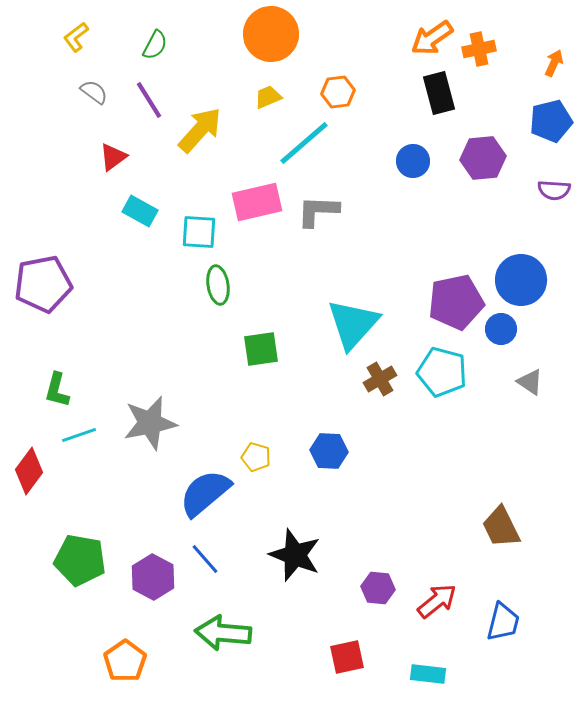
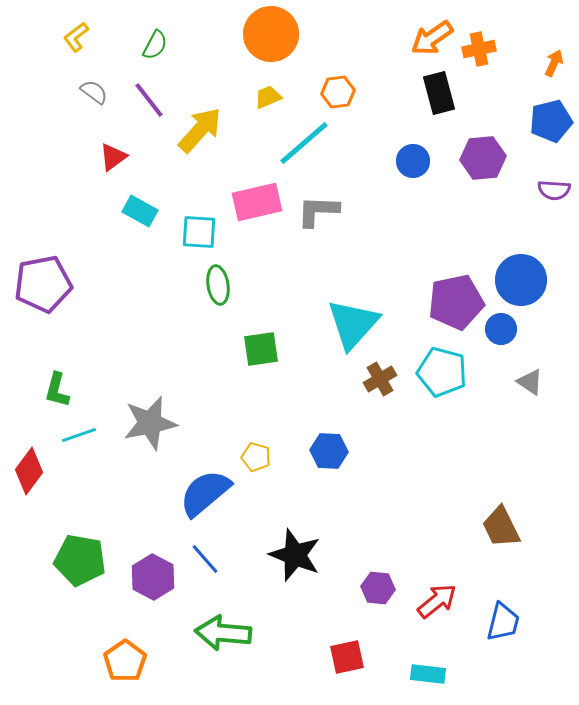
purple line at (149, 100): rotated 6 degrees counterclockwise
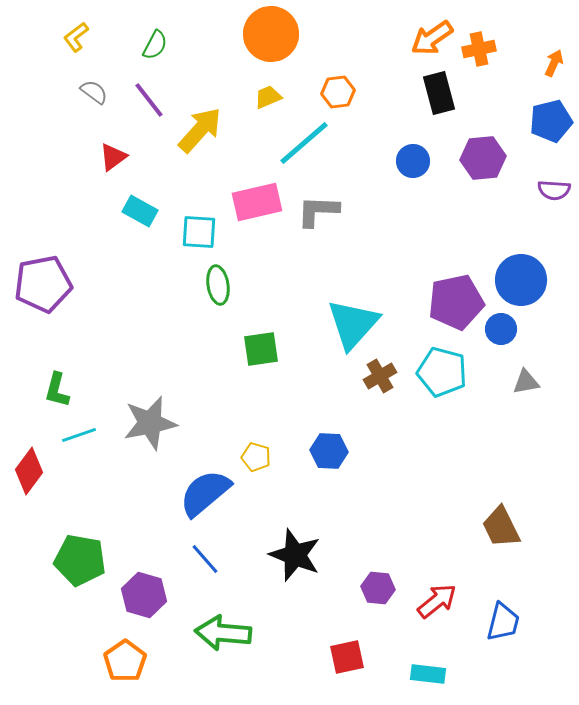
brown cross at (380, 379): moved 3 px up
gray triangle at (530, 382): moved 4 px left; rotated 44 degrees counterclockwise
purple hexagon at (153, 577): moved 9 px left, 18 px down; rotated 12 degrees counterclockwise
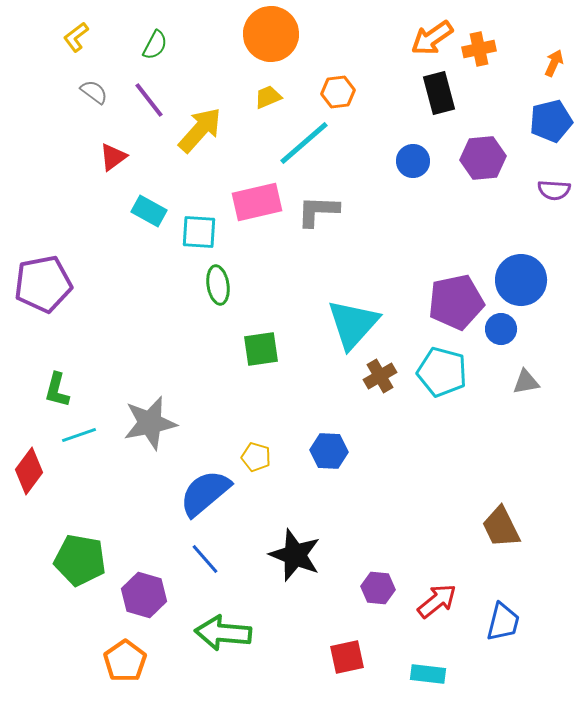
cyan rectangle at (140, 211): moved 9 px right
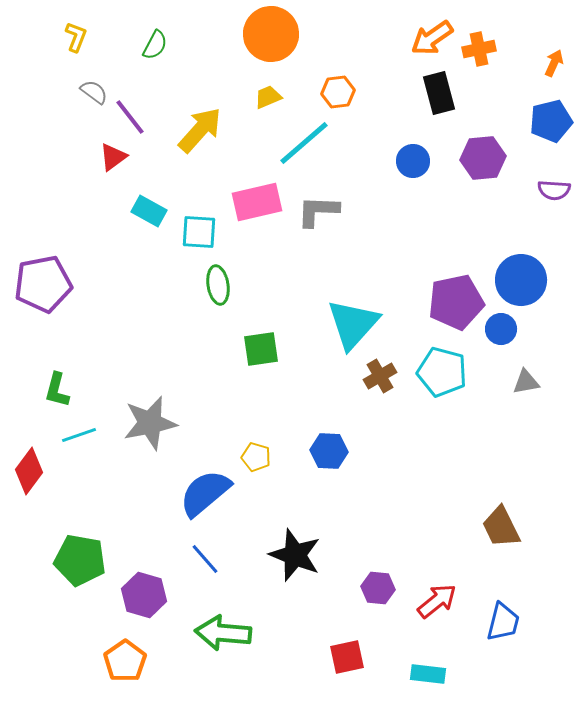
yellow L-shape at (76, 37): rotated 148 degrees clockwise
purple line at (149, 100): moved 19 px left, 17 px down
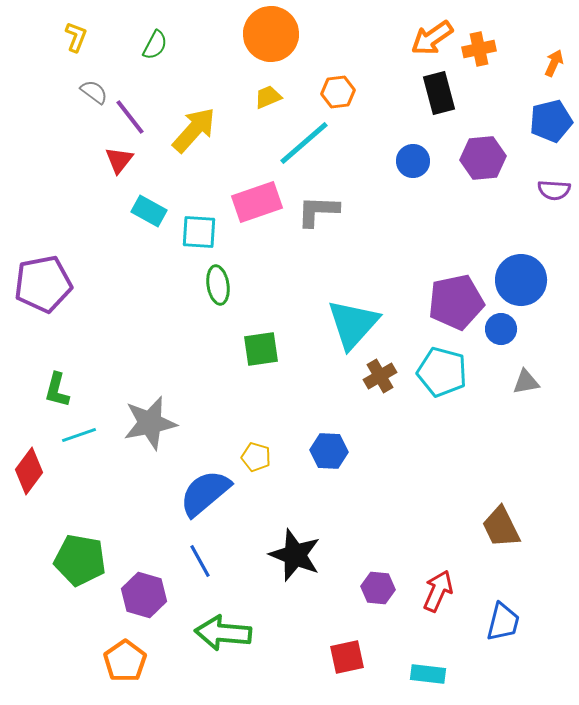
yellow arrow at (200, 130): moved 6 px left
red triangle at (113, 157): moved 6 px right, 3 px down; rotated 16 degrees counterclockwise
pink rectangle at (257, 202): rotated 6 degrees counterclockwise
blue line at (205, 559): moved 5 px left, 2 px down; rotated 12 degrees clockwise
red arrow at (437, 601): moved 1 px right, 10 px up; rotated 27 degrees counterclockwise
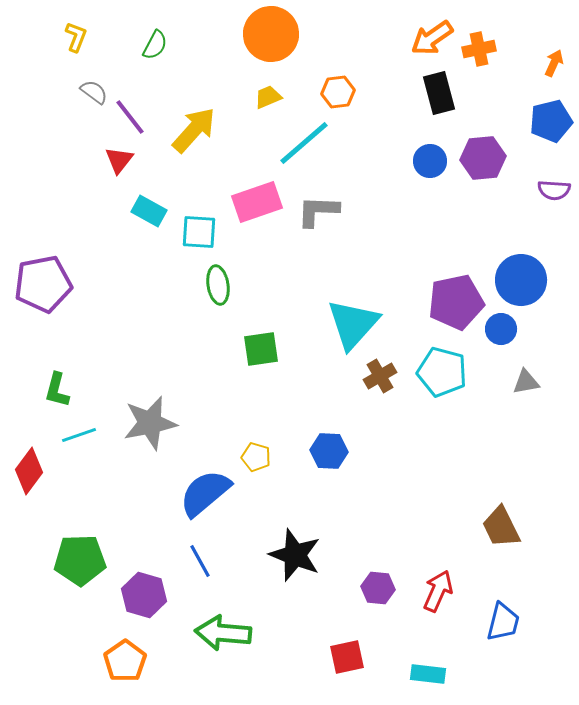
blue circle at (413, 161): moved 17 px right
green pentagon at (80, 560): rotated 12 degrees counterclockwise
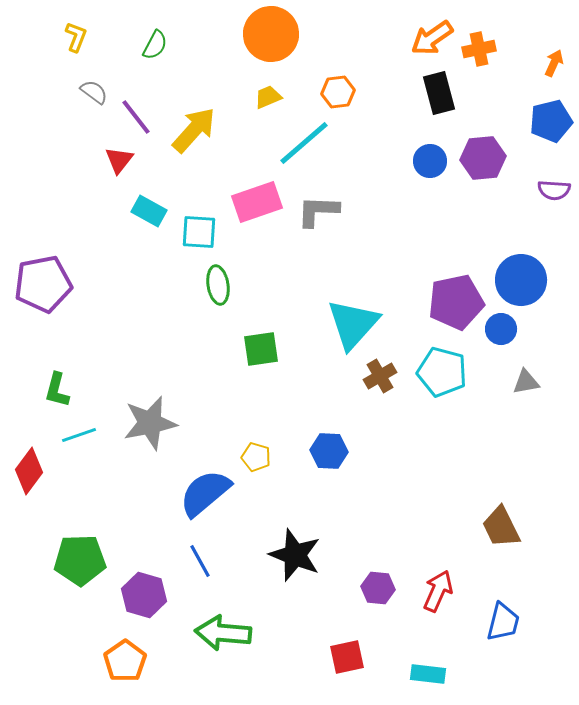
purple line at (130, 117): moved 6 px right
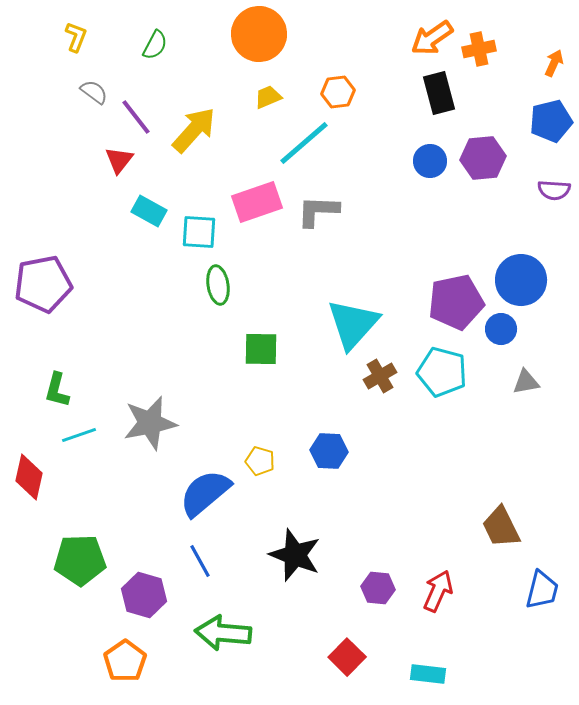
orange circle at (271, 34): moved 12 px left
green square at (261, 349): rotated 9 degrees clockwise
yellow pentagon at (256, 457): moved 4 px right, 4 px down
red diamond at (29, 471): moved 6 px down; rotated 24 degrees counterclockwise
blue trapezoid at (503, 622): moved 39 px right, 32 px up
red square at (347, 657): rotated 33 degrees counterclockwise
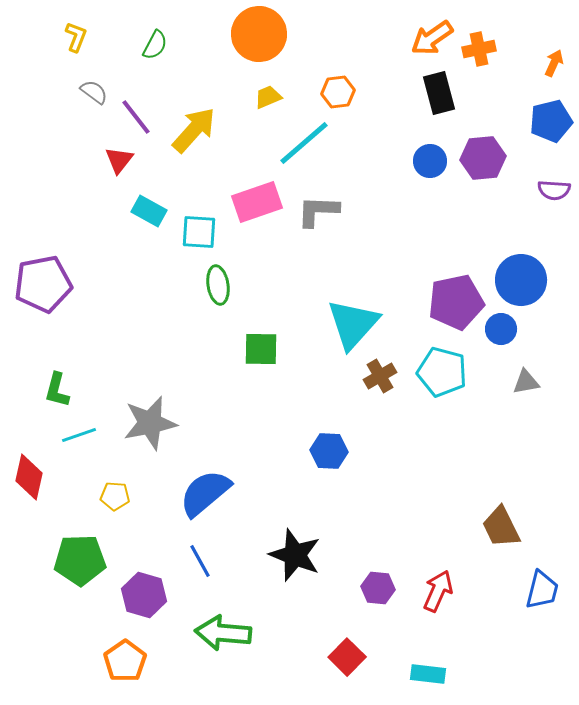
yellow pentagon at (260, 461): moved 145 px left, 35 px down; rotated 12 degrees counterclockwise
